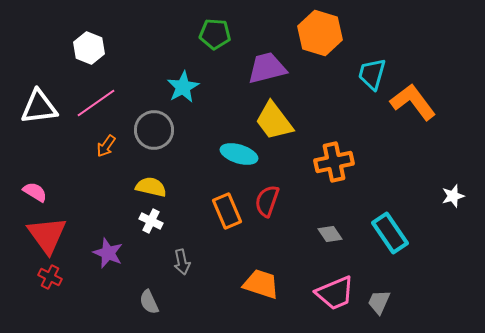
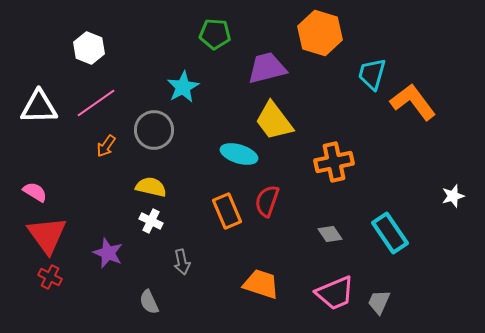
white triangle: rotated 6 degrees clockwise
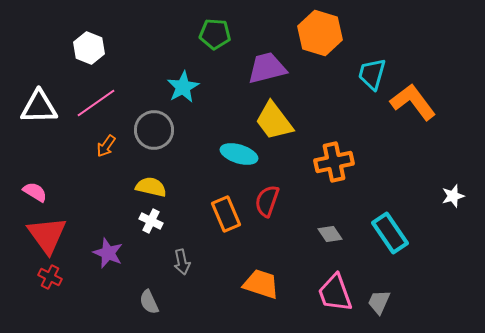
orange rectangle: moved 1 px left, 3 px down
pink trapezoid: rotated 93 degrees clockwise
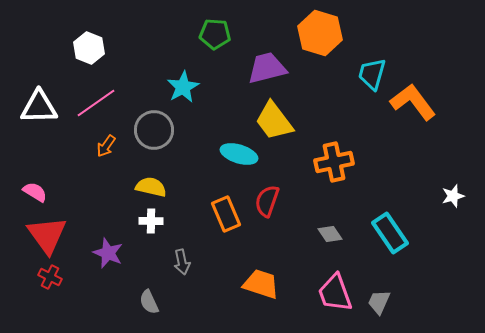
white cross: rotated 25 degrees counterclockwise
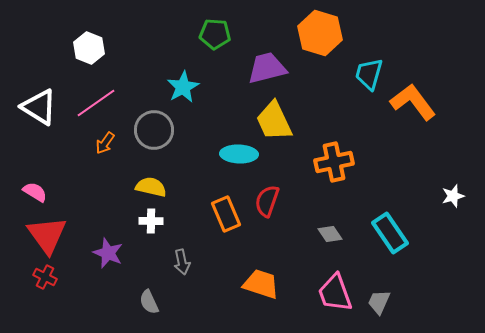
cyan trapezoid: moved 3 px left
white triangle: rotated 33 degrees clockwise
yellow trapezoid: rotated 12 degrees clockwise
orange arrow: moved 1 px left, 3 px up
cyan ellipse: rotated 15 degrees counterclockwise
red cross: moved 5 px left
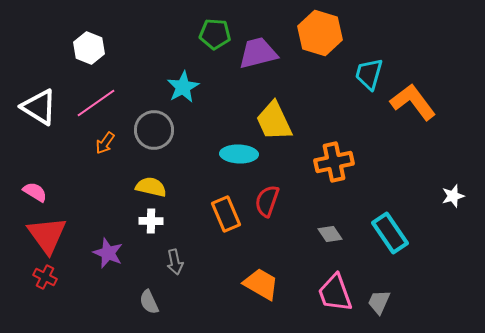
purple trapezoid: moved 9 px left, 15 px up
gray arrow: moved 7 px left
orange trapezoid: rotated 12 degrees clockwise
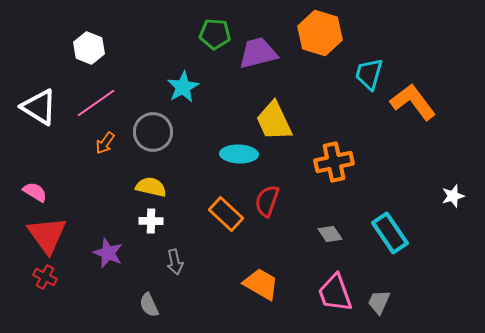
gray circle: moved 1 px left, 2 px down
orange rectangle: rotated 24 degrees counterclockwise
gray semicircle: moved 3 px down
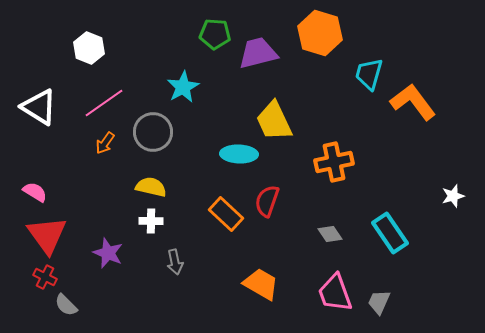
pink line: moved 8 px right
gray semicircle: moved 83 px left; rotated 20 degrees counterclockwise
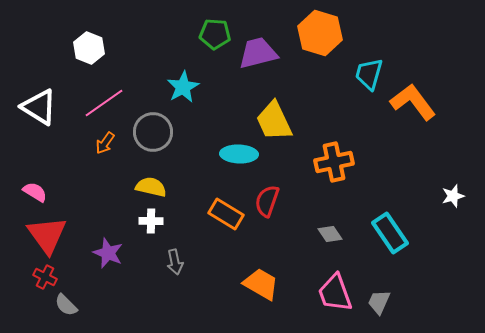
orange rectangle: rotated 12 degrees counterclockwise
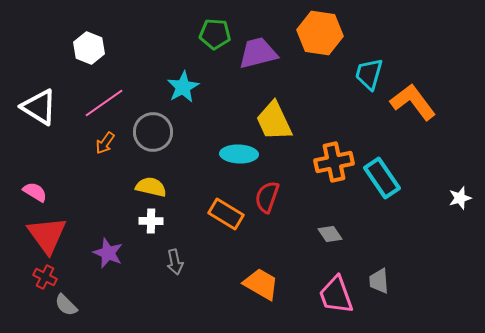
orange hexagon: rotated 9 degrees counterclockwise
white star: moved 7 px right, 2 px down
red semicircle: moved 4 px up
cyan rectangle: moved 8 px left, 55 px up
pink trapezoid: moved 1 px right, 2 px down
gray trapezoid: moved 21 px up; rotated 28 degrees counterclockwise
